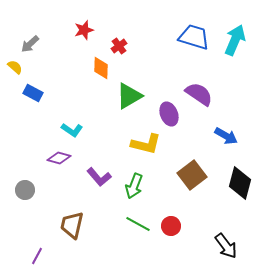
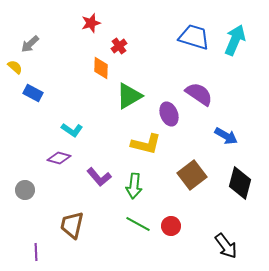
red star: moved 7 px right, 7 px up
green arrow: rotated 15 degrees counterclockwise
purple line: moved 1 px left, 4 px up; rotated 30 degrees counterclockwise
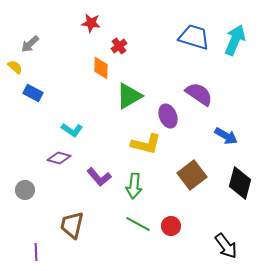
red star: rotated 24 degrees clockwise
purple ellipse: moved 1 px left, 2 px down
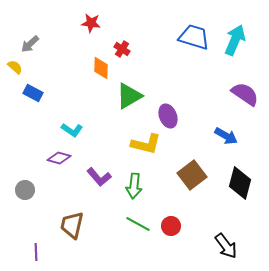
red cross: moved 3 px right, 3 px down; rotated 21 degrees counterclockwise
purple semicircle: moved 46 px right
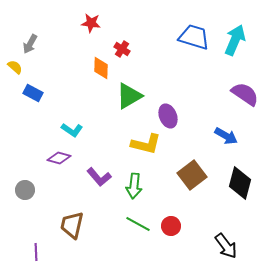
gray arrow: rotated 18 degrees counterclockwise
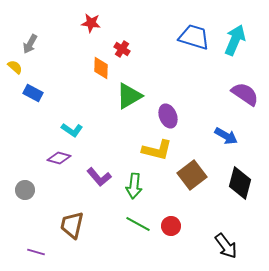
yellow L-shape: moved 11 px right, 6 px down
purple line: rotated 72 degrees counterclockwise
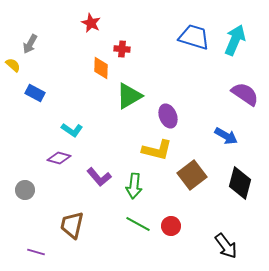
red star: rotated 18 degrees clockwise
red cross: rotated 28 degrees counterclockwise
yellow semicircle: moved 2 px left, 2 px up
blue rectangle: moved 2 px right
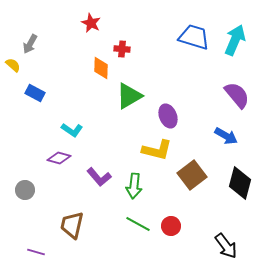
purple semicircle: moved 8 px left, 1 px down; rotated 16 degrees clockwise
